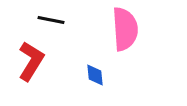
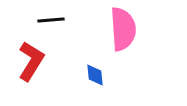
black line: rotated 16 degrees counterclockwise
pink semicircle: moved 2 px left
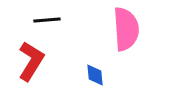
black line: moved 4 px left
pink semicircle: moved 3 px right
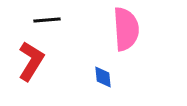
blue diamond: moved 8 px right, 2 px down
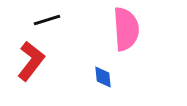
black line: rotated 12 degrees counterclockwise
red L-shape: rotated 6 degrees clockwise
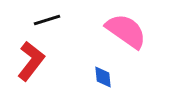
pink semicircle: moved 2 px down; rotated 51 degrees counterclockwise
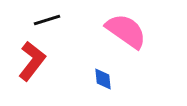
red L-shape: moved 1 px right
blue diamond: moved 2 px down
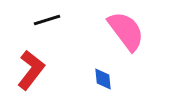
pink semicircle: rotated 18 degrees clockwise
red L-shape: moved 1 px left, 9 px down
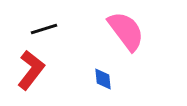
black line: moved 3 px left, 9 px down
